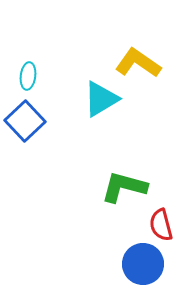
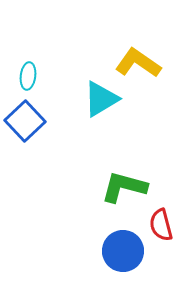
blue circle: moved 20 px left, 13 px up
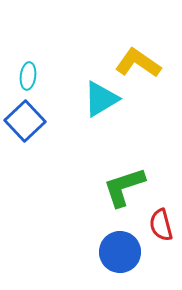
green L-shape: rotated 33 degrees counterclockwise
blue circle: moved 3 px left, 1 px down
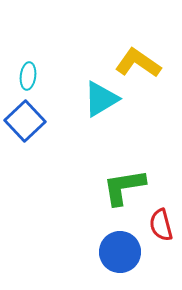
green L-shape: rotated 9 degrees clockwise
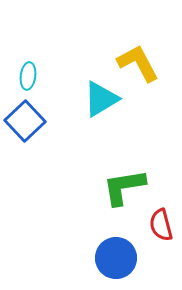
yellow L-shape: rotated 27 degrees clockwise
blue circle: moved 4 px left, 6 px down
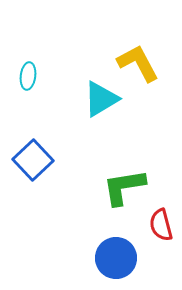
blue square: moved 8 px right, 39 px down
